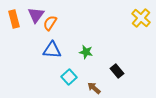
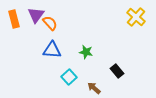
yellow cross: moved 5 px left, 1 px up
orange semicircle: rotated 105 degrees clockwise
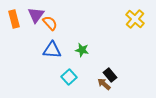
yellow cross: moved 1 px left, 2 px down
green star: moved 4 px left, 2 px up
black rectangle: moved 7 px left, 4 px down
brown arrow: moved 10 px right, 4 px up
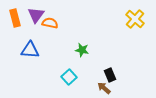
orange rectangle: moved 1 px right, 1 px up
orange semicircle: rotated 35 degrees counterclockwise
blue triangle: moved 22 px left
black rectangle: rotated 16 degrees clockwise
brown arrow: moved 4 px down
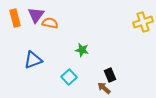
yellow cross: moved 8 px right, 3 px down; rotated 30 degrees clockwise
blue triangle: moved 3 px right, 10 px down; rotated 24 degrees counterclockwise
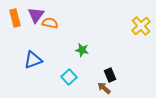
yellow cross: moved 2 px left, 4 px down; rotated 24 degrees counterclockwise
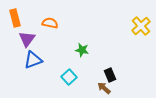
purple triangle: moved 9 px left, 24 px down
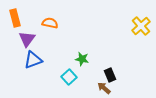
green star: moved 9 px down
